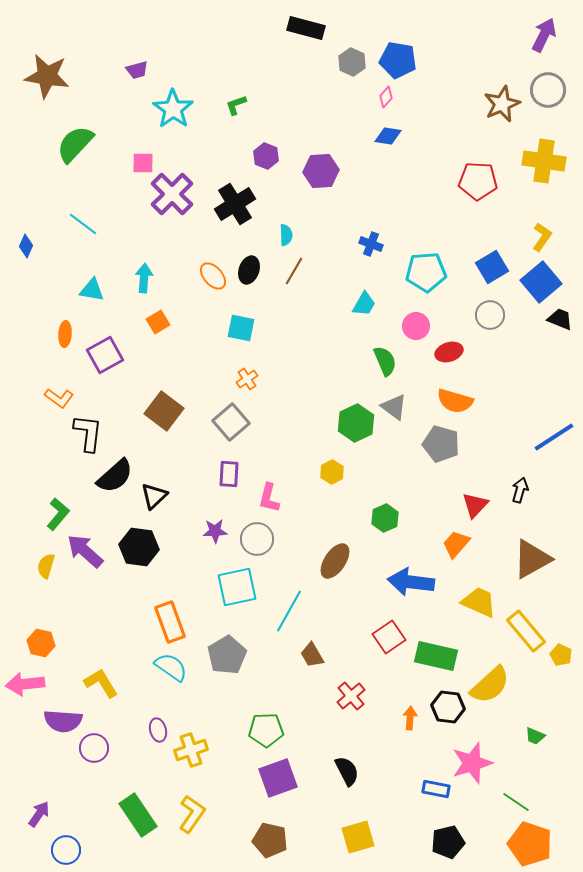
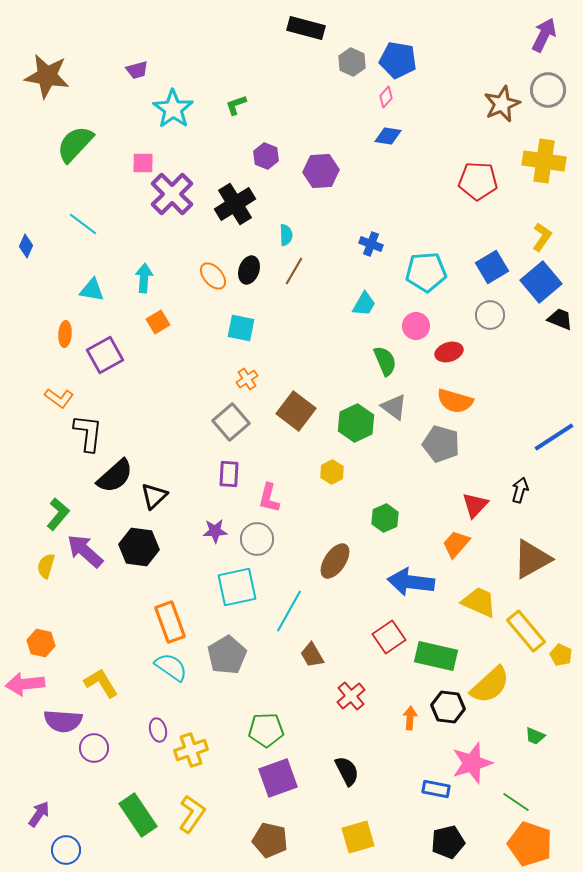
brown square at (164, 411): moved 132 px right
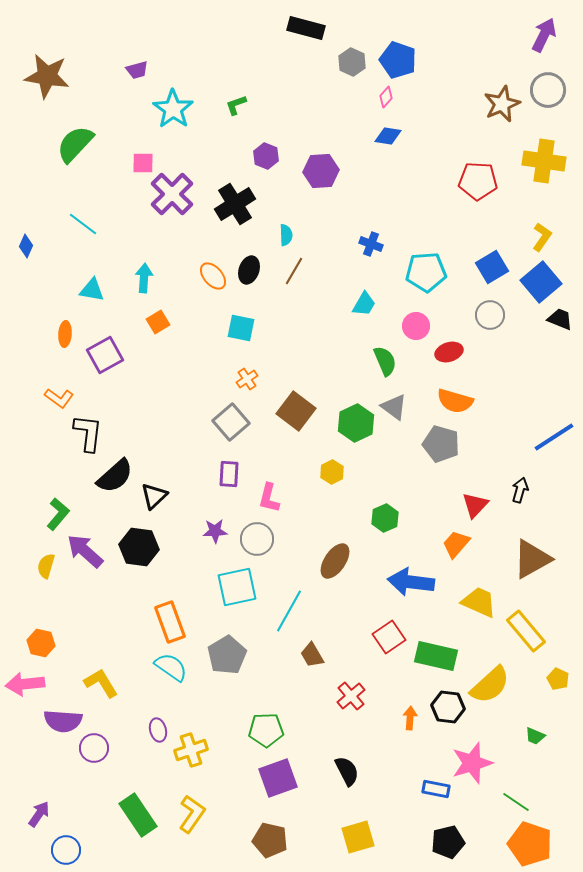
blue pentagon at (398, 60): rotated 9 degrees clockwise
yellow pentagon at (561, 655): moved 3 px left, 24 px down
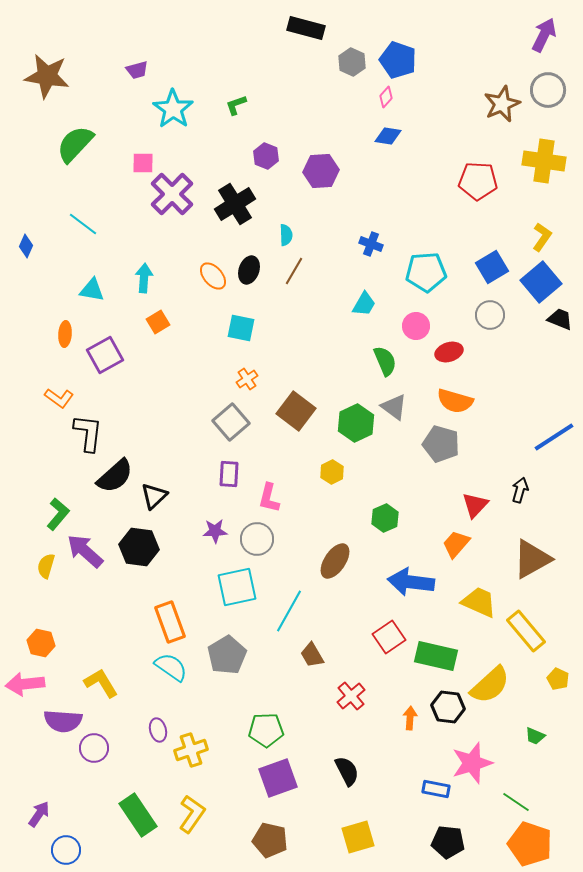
black pentagon at (448, 842): rotated 20 degrees clockwise
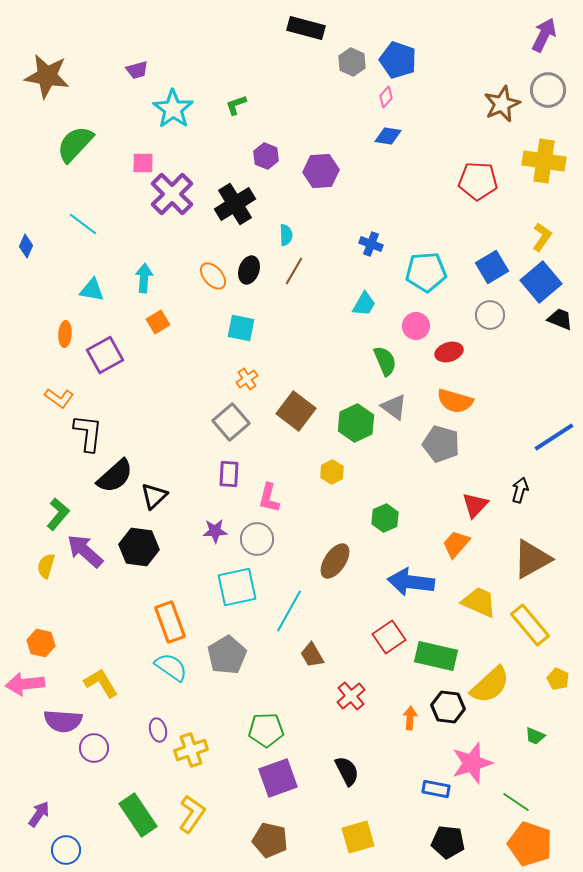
yellow rectangle at (526, 631): moved 4 px right, 6 px up
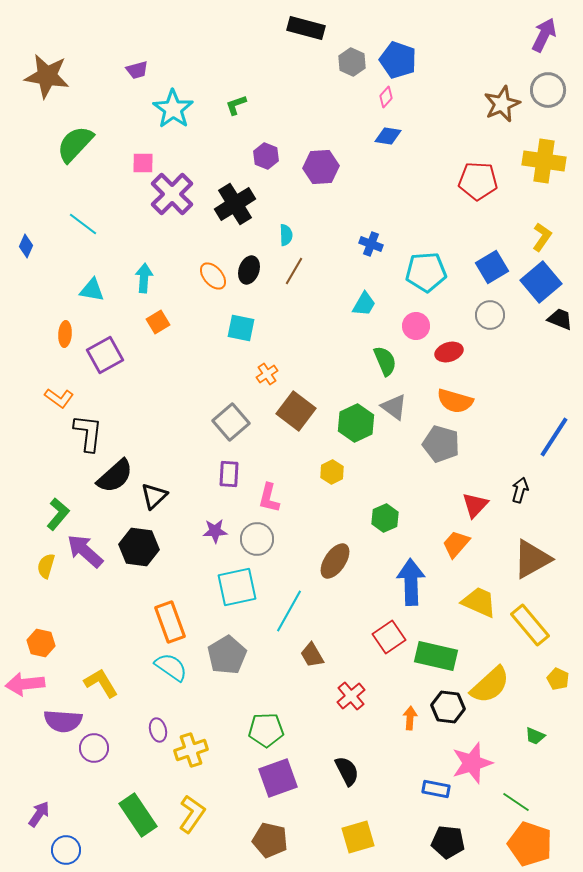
purple hexagon at (321, 171): moved 4 px up
orange cross at (247, 379): moved 20 px right, 5 px up
blue line at (554, 437): rotated 24 degrees counterclockwise
blue arrow at (411, 582): rotated 81 degrees clockwise
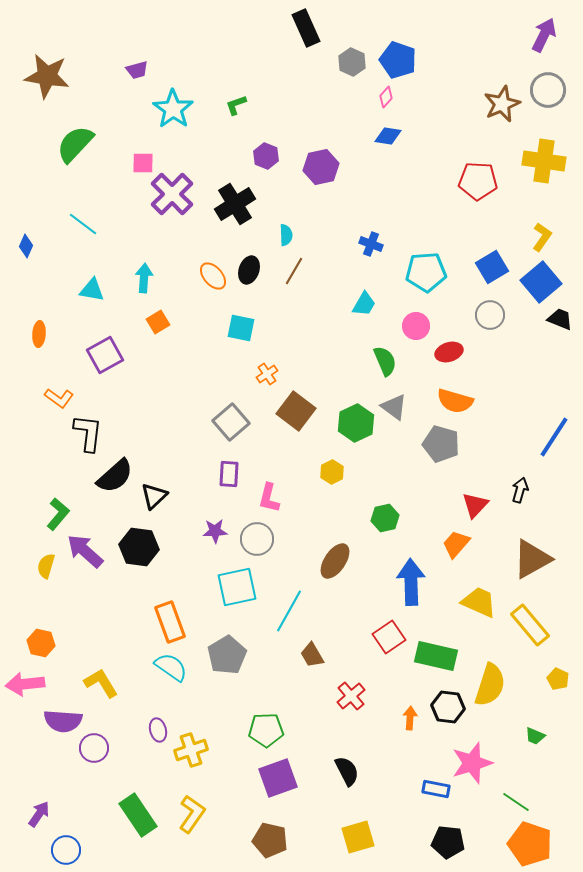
black rectangle at (306, 28): rotated 51 degrees clockwise
purple hexagon at (321, 167): rotated 8 degrees counterclockwise
orange ellipse at (65, 334): moved 26 px left
green hexagon at (385, 518): rotated 12 degrees clockwise
yellow semicircle at (490, 685): rotated 30 degrees counterclockwise
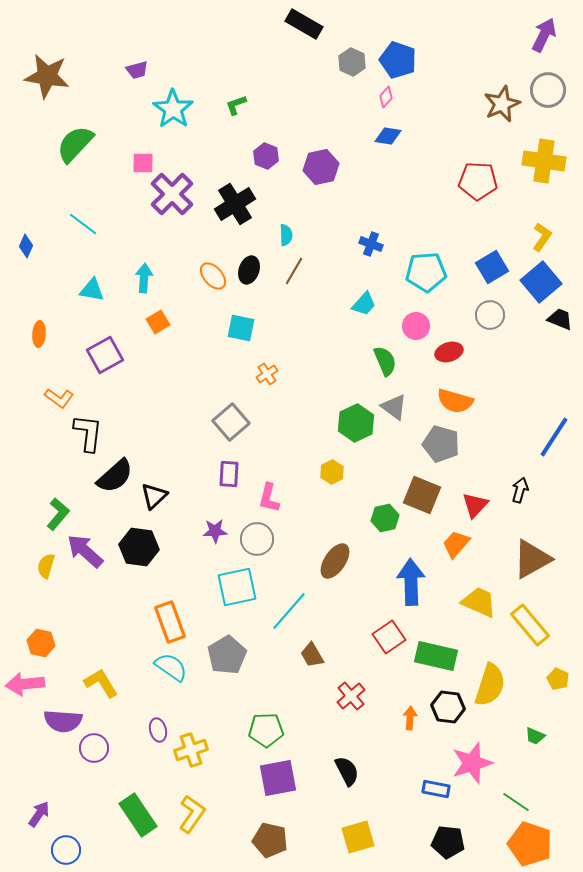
black rectangle at (306, 28): moved 2 px left, 4 px up; rotated 36 degrees counterclockwise
cyan trapezoid at (364, 304): rotated 12 degrees clockwise
brown square at (296, 411): moved 126 px right, 84 px down; rotated 15 degrees counterclockwise
cyan line at (289, 611): rotated 12 degrees clockwise
purple square at (278, 778): rotated 9 degrees clockwise
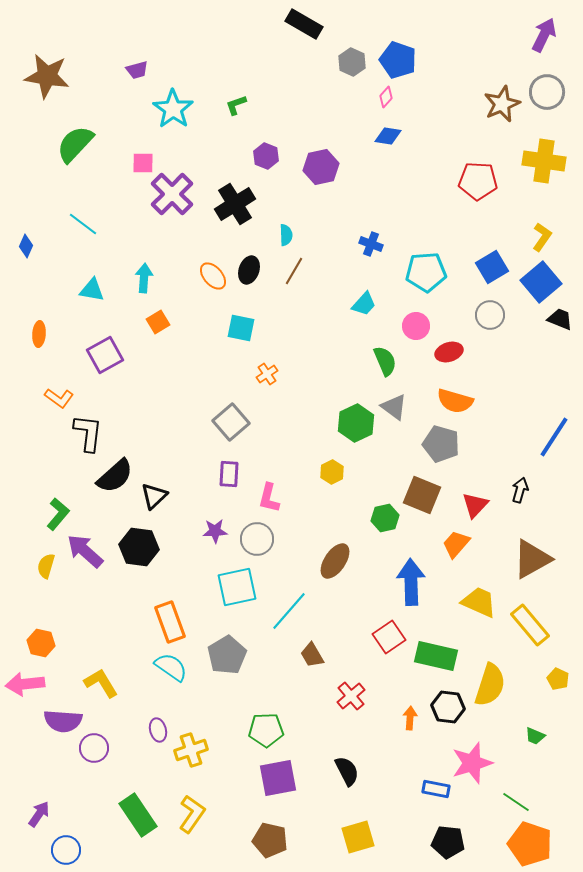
gray circle at (548, 90): moved 1 px left, 2 px down
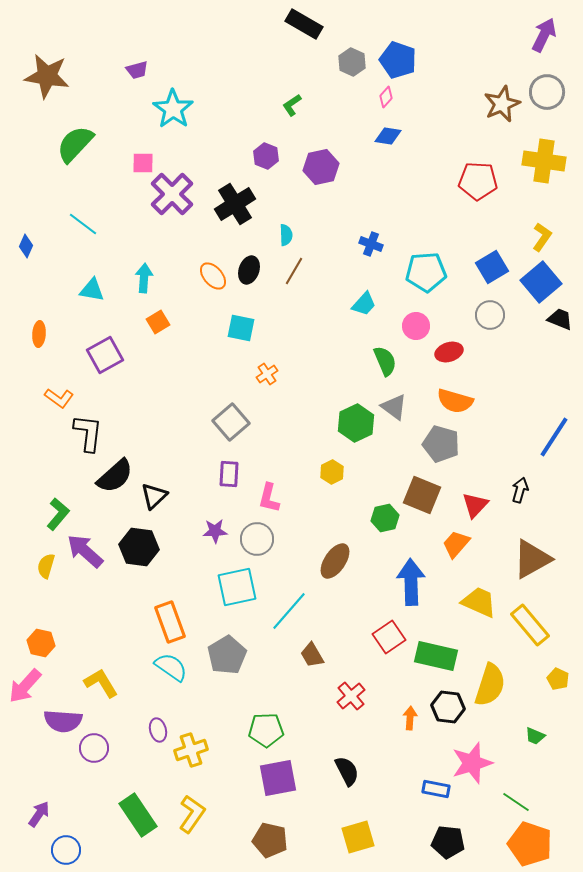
green L-shape at (236, 105): moved 56 px right; rotated 15 degrees counterclockwise
pink arrow at (25, 684): moved 2 px down; rotated 42 degrees counterclockwise
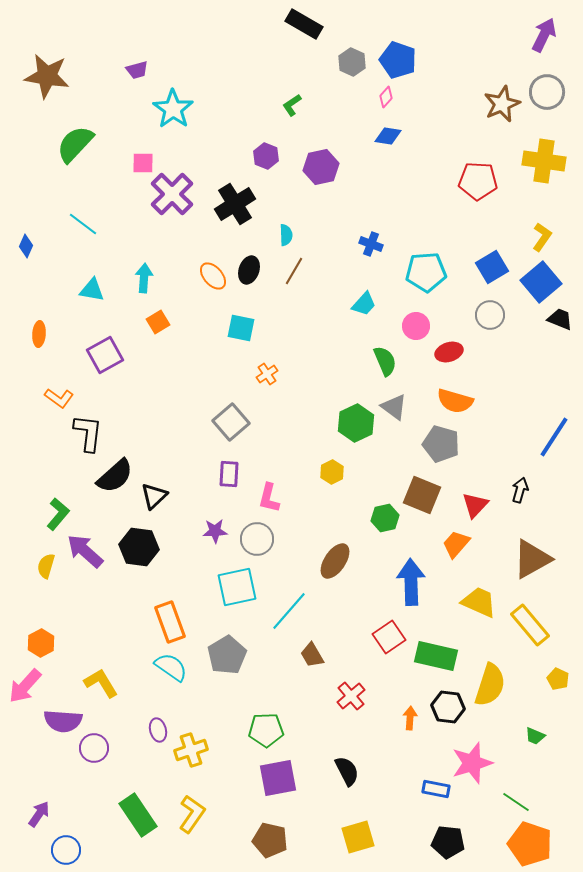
orange hexagon at (41, 643): rotated 20 degrees clockwise
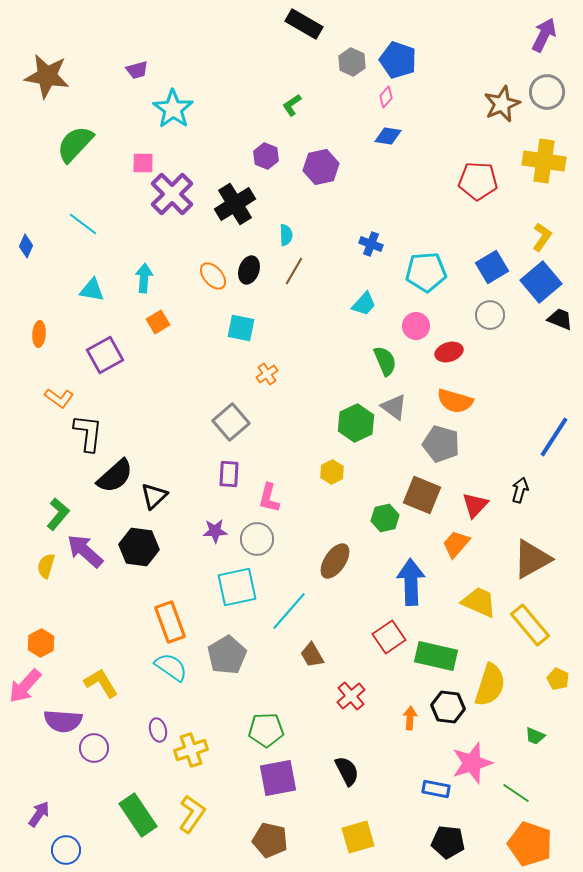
green line at (516, 802): moved 9 px up
